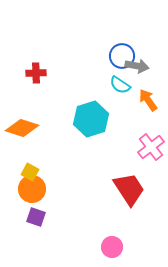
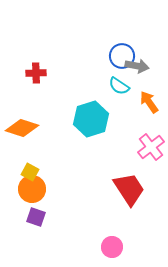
cyan semicircle: moved 1 px left, 1 px down
orange arrow: moved 1 px right, 2 px down
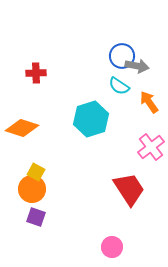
yellow square: moved 6 px right
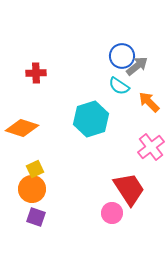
gray arrow: rotated 50 degrees counterclockwise
orange arrow: rotated 10 degrees counterclockwise
yellow square: moved 1 px left, 3 px up; rotated 36 degrees clockwise
pink circle: moved 34 px up
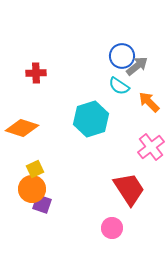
pink circle: moved 15 px down
purple square: moved 6 px right, 13 px up
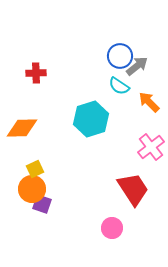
blue circle: moved 2 px left
orange diamond: rotated 20 degrees counterclockwise
red trapezoid: moved 4 px right
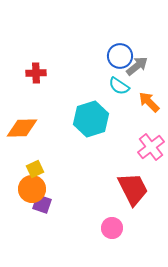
red trapezoid: rotated 6 degrees clockwise
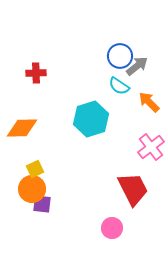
purple square: rotated 12 degrees counterclockwise
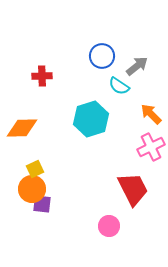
blue circle: moved 18 px left
red cross: moved 6 px right, 3 px down
orange arrow: moved 2 px right, 12 px down
pink cross: rotated 12 degrees clockwise
pink circle: moved 3 px left, 2 px up
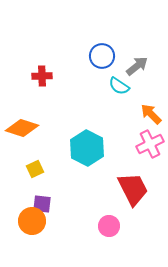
cyan hexagon: moved 4 px left, 29 px down; rotated 16 degrees counterclockwise
orange diamond: rotated 20 degrees clockwise
pink cross: moved 1 px left, 3 px up
orange circle: moved 32 px down
